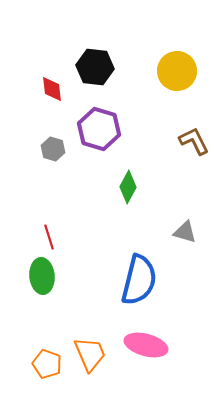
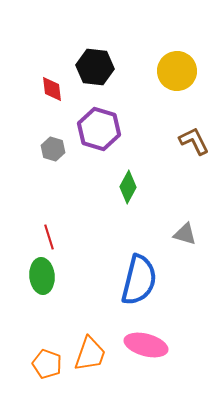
gray triangle: moved 2 px down
orange trapezoid: rotated 42 degrees clockwise
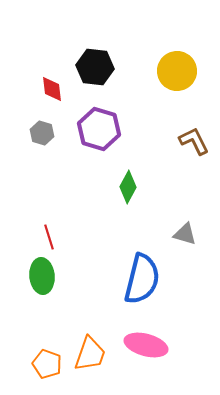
gray hexagon: moved 11 px left, 16 px up
blue semicircle: moved 3 px right, 1 px up
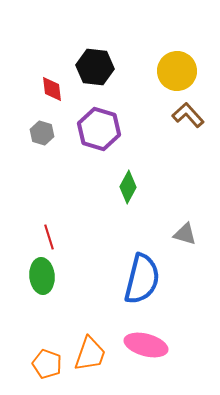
brown L-shape: moved 6 px left, 26 px up; rotated 16 degrees counterclockwise
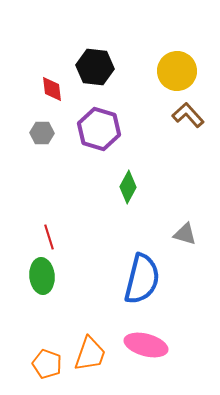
gray hexagon: rotated 15 degrees counterclockwise
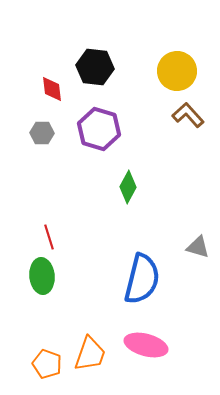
gray triangle: moved 13 px right, 13 px down
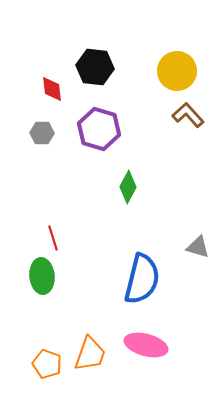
red line: moved 4 px right, 1 px down
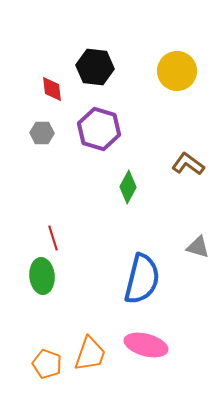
brown L-shape: moved 49 px down; rotated 12 degrees counterclockwise
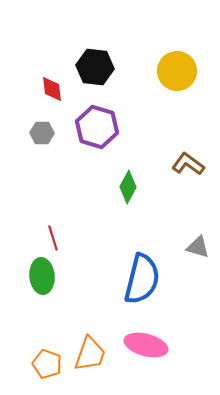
purple hexagon: moved 2 px left, 2 px up
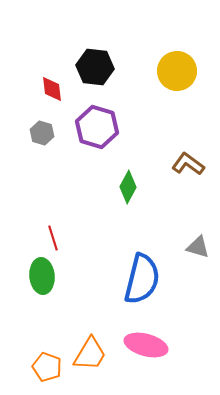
gray hexagon: rotated 15 degrees clockwise
orange trapezoid: rotated 12 degrees clockwise
orange pentagon: moved 3 px down
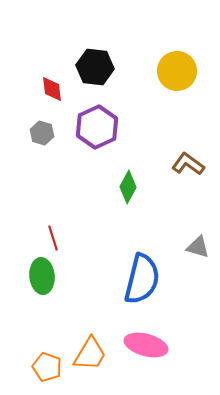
purple hexagon: rotated 18 degrees clockwise
